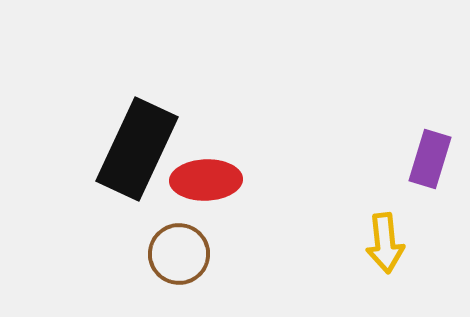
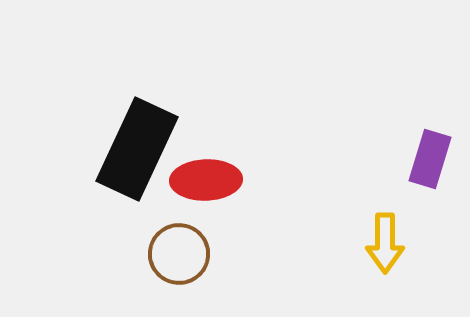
yellow arrow: rotated 6 degrees clockwise
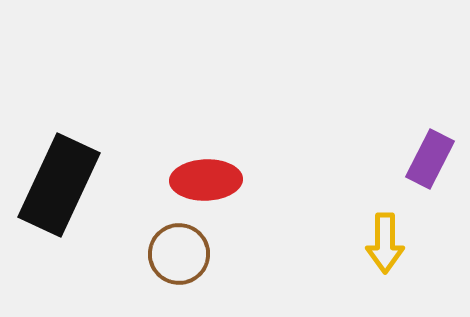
black rectangle: moved 78 px left, 36 px down
purple rectangle: rotated 10 degrees clockwise
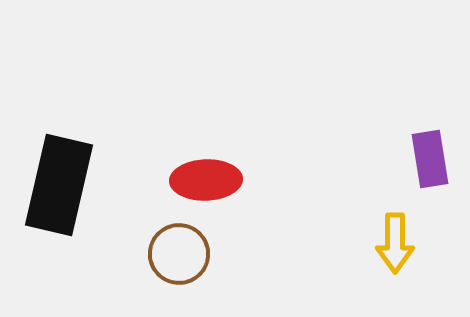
purple rectangle: rotated 36 degrees counterclockwise
black rectangle: rotated 12 degrees counterclockwise
yellow arrow: moved 10 px right
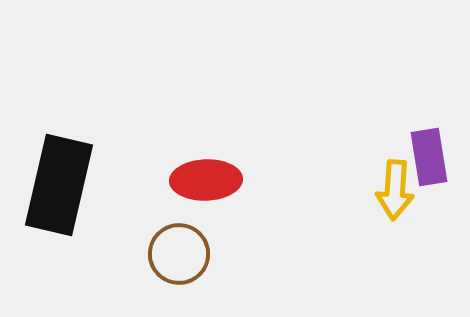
purple rectangle: moved 1 px left, 2 px up
yellow arrow: moved 53 px up; rotated 4 degrees clockwise
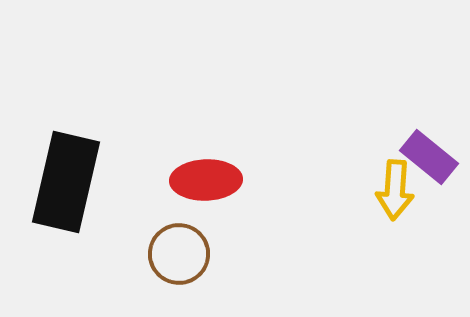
purple rectangle: rotated 42 degrees counterclockwise
black rectangle: moved 7 px right, 3 px up
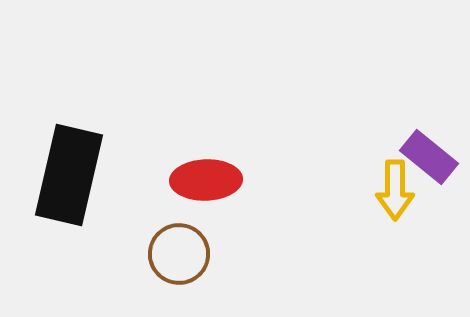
black rectangle: moved 3 px right, 7 px up
yellow arrow: rotated 4 degrees counterclockwise
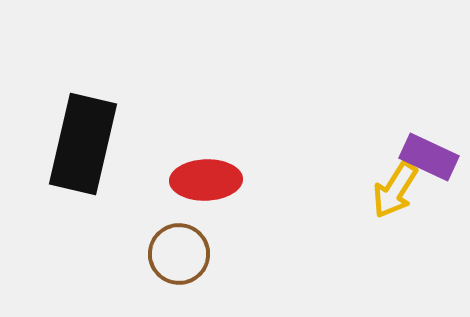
purple rectangle: rotated 14 degrees counterclockwise
black rectangle: moved 14 px right, 31 px up
yellow arrow: rotated 32 degrees clockwise
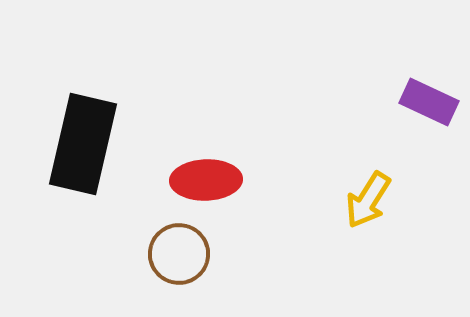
purple rectangle: moved 55 px up
yellow arrow: moved 27 px left, 10 px down
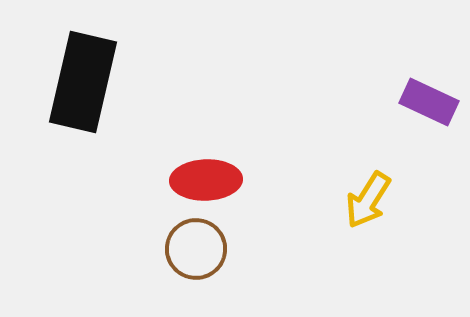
black rectangle: moved 62 px up
brown circle: moved 17 px right, 5 px up
